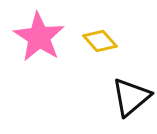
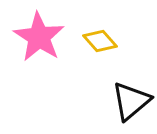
black triangle: moved 4 px down
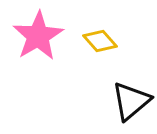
pink star: moved 1 px left, 1 px up; rotated 9 degrees clockwise
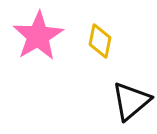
yellow diamond: rotated 52 degrees clockwise
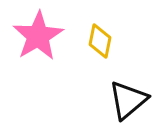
black triangle: moved 3 px left, 1 px up
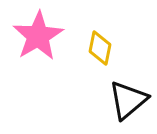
yellow diamond: moved 7 px down
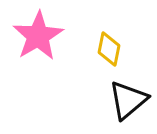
yellow diamond: moved 9 px right, 1 px down
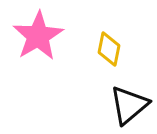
black triangle: moved 1 px right, 5 px down
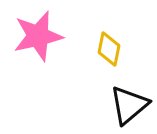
pink star: rotated 18 degrees clockwise
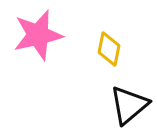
pink star: moved 1 px up
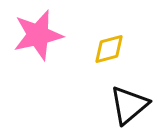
yellow diamond: rotated 64 degrees clockwise
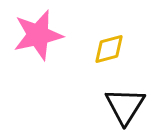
black triangle: moved 4 px left, 1 px down; rotated 18 degrees counterclockwise
